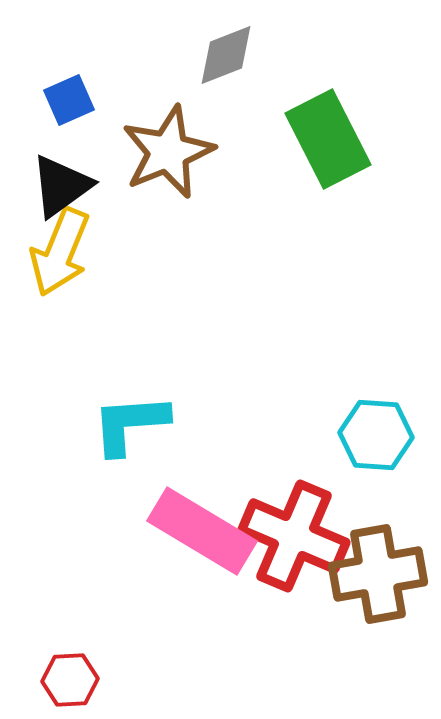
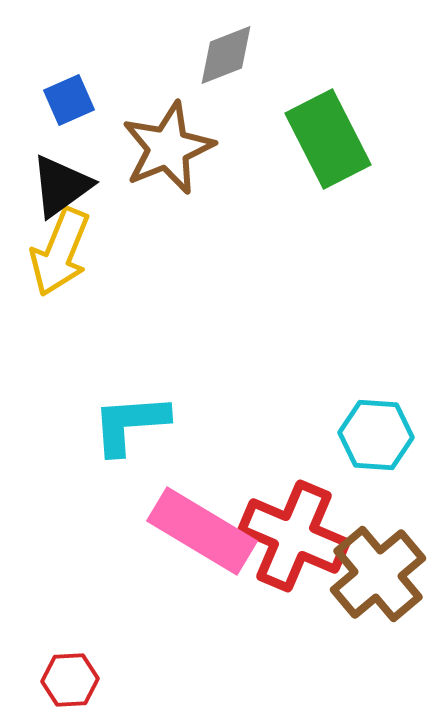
brown star: moved 4 px up
brown cross: rotated 30 degrees counterclockwise
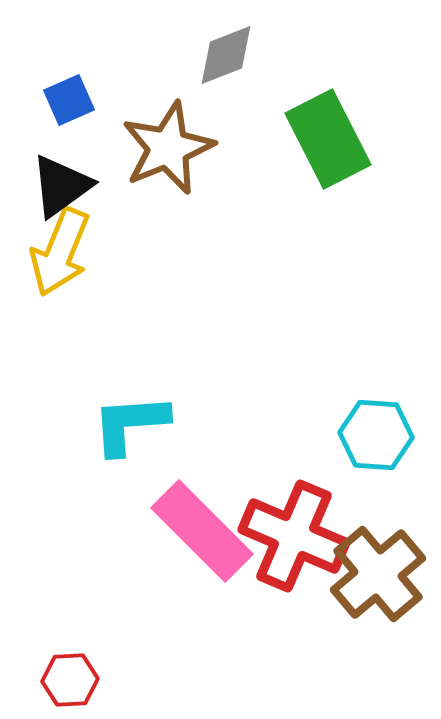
pink rectangle: rotated 14 degrees clockwise
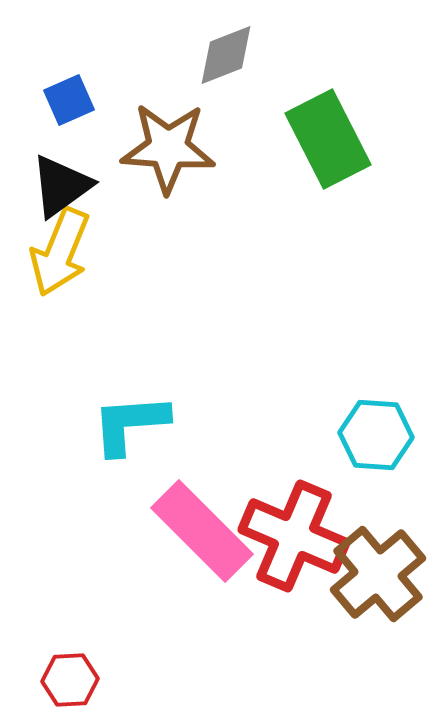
brown star: rotated 26 degrees clockwise
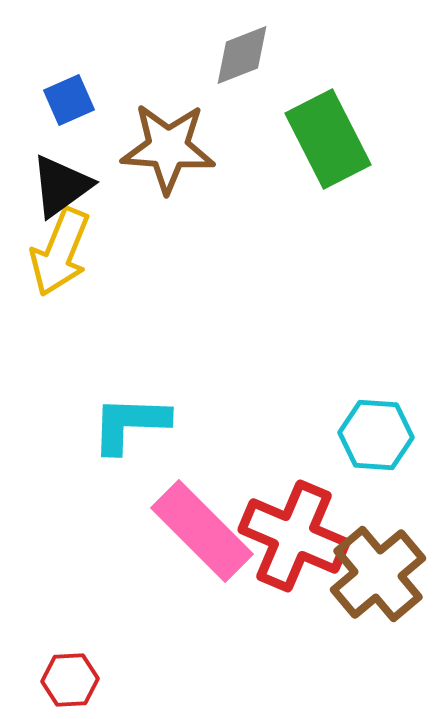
gray diamond: moved 16 px right
cyan L-shape: rotated 6 degrees clockwise
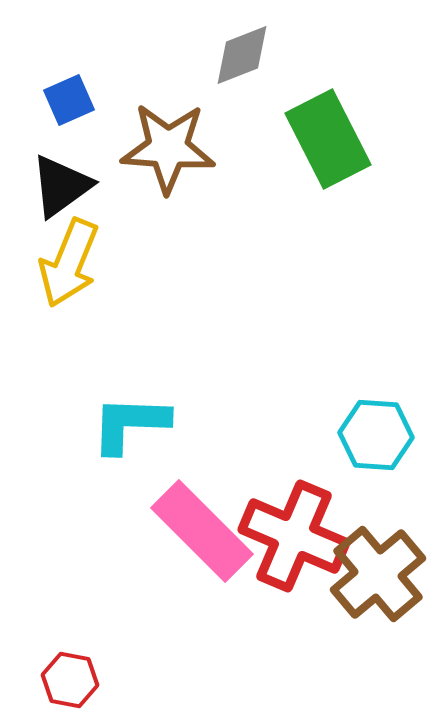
yellow arrow: moved 9 px right, 11 px down
red hexagon: rotated 14 degrees clockwise
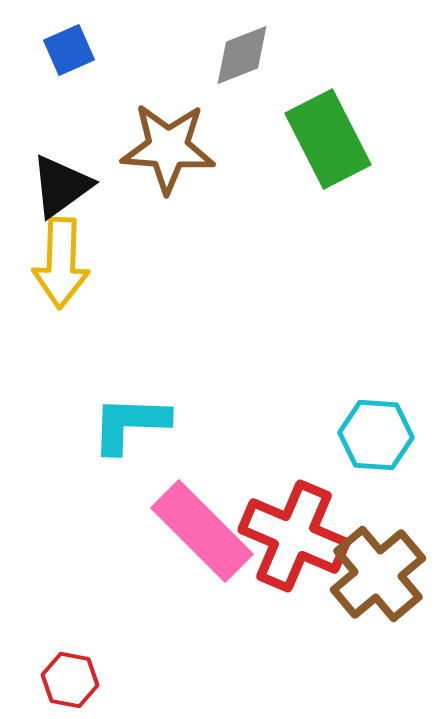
blue square: moved 50 px up
yellow arrow: moved 8 px left; rotated 20 degrees counterclockwise
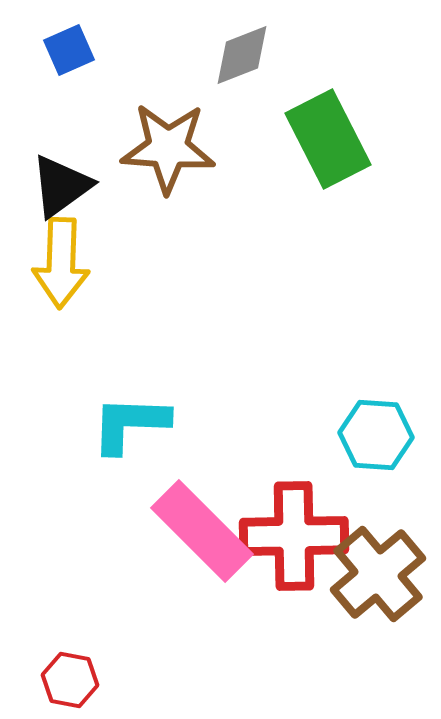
red cross: rotated 24 degrees counterclockwise
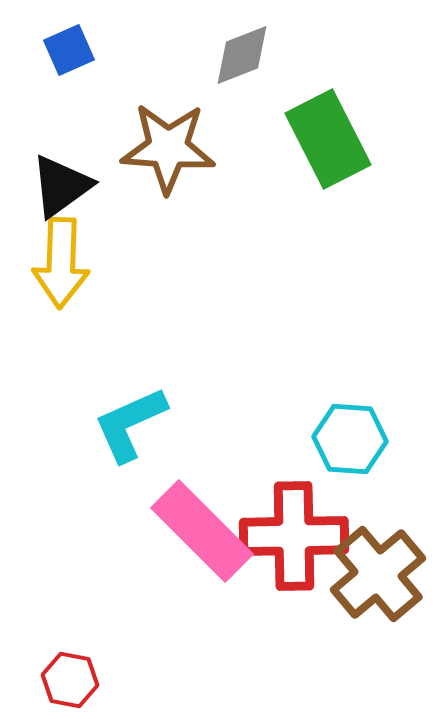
cyan L-shape: rotated 26 degrees counterclockwise
cyan hexagon: moved 26 px left, 4 px down
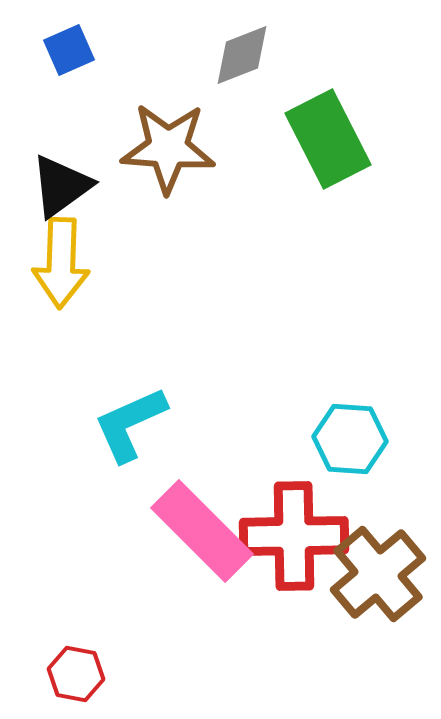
red hexagon: moved 6 px right, 6 px up
